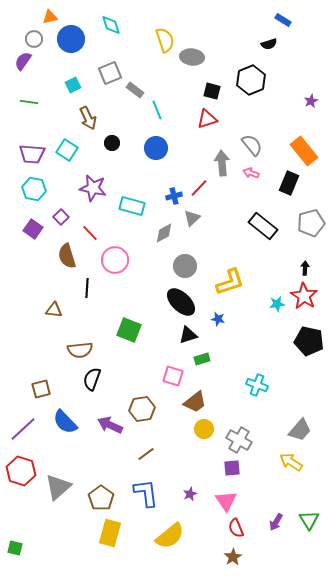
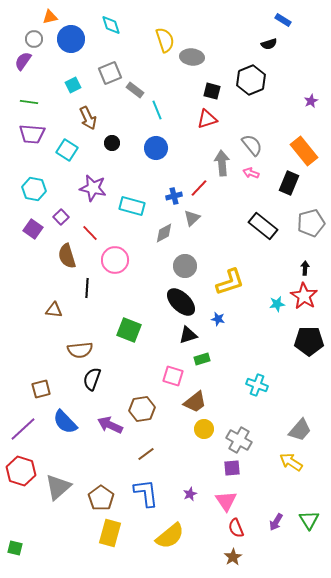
purple trapezoid at (32, 154): moved 20 px up
black pentagon at (309, 341): rotated 12 degrees counterclockwise
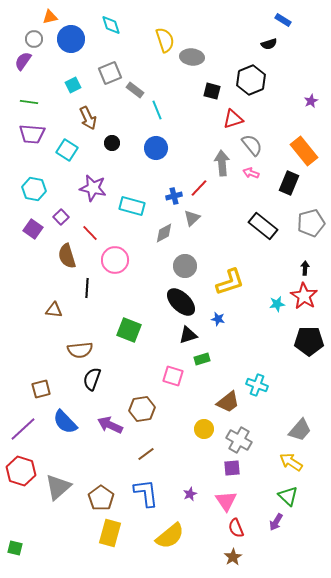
red triangle at (207, 119): moved 26 px right
brown trapezoid at (195, 402): moved 33 px right
green triangle at (309, 520): moved 21 px left, 24 px up; rotated 15 degrees counterclockwise
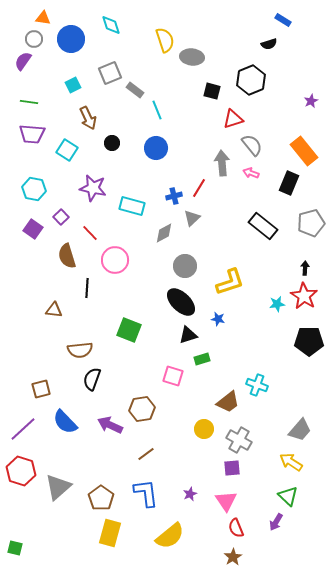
orange triangle at (50, 17): moved 7 px left, 1 px down; rotated 21 degrees clockwise
red line at (199, 188): rotated 12 degrees counterclockwise
